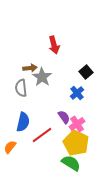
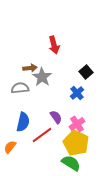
gray semicircle: moved 1 px left; rotated 90 degrees clockwise
purple semicircle: moved 8 px left
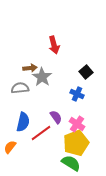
blue cross: moved 1 px down; rotated 24 degrees counterclockwise
pink cross: rotated 21 degrees counterclockwise
red line: moved 1 px left, 2 px up
yellow pentagon: rotated 25 degrees clockwise
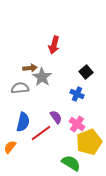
red arrow: rotated 30 degrees clockwise
yellow pentagon: moved 13 px right, 1 px up
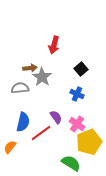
black square: moved 5 px left, 3 px up
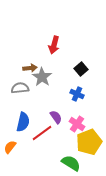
red line: moved 1 px right
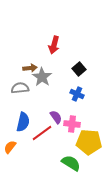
black square: moved 2 px left
pink cross: moved 5 px left; rotated 28 degrees counterclockwise
yellow pentagon: rotated 25 degrees clockwise
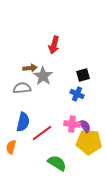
black square: moved 4 px right, 6 px down; rotated 24 degrees clockwise
gray star: moved 1 px right, 1 px up
gray semicircle: moved 2 px right
purple semicircle: moved 29 px right, 9 px down
orange semicircle: moved 1 px right; rotated 24 degrees counterclockwise
green semicircle: moved 14 px left
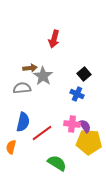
red arrow: moved 6 px up
black square: moved 1 px right, 1 px up; rotated 24 degrees counterclockwise
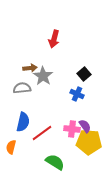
pink cross: moved 5 px down
green semicircle: moved 2 px left, 1 px up
